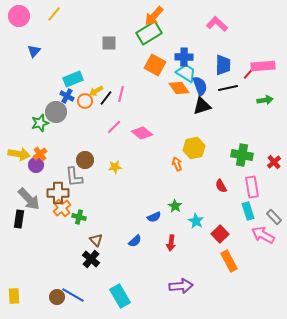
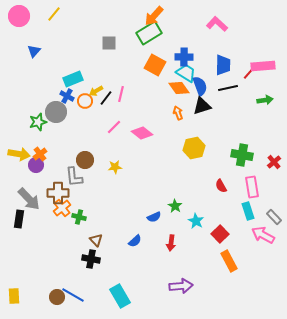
green star at (40, 123): moved 2 px left, 1 px up
orange arrow at (177, 164): moved 1 px right, 51 px up
black cross at (91, 259): rotated 30 degrees counterclockwise
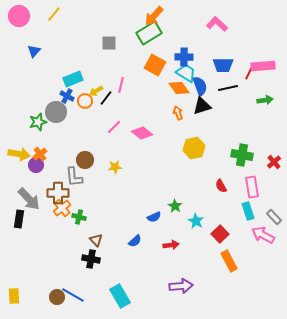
blue trapezoid at (223, 65): rotated 90 degrees clockwise
red line at (249, 73): rotated 16 degrees counterclockwise
pink line at (121, 94): moved 9 px up
red arrow at (171, 243): moved 2 px down; rotated 105 degrees counterclockwise
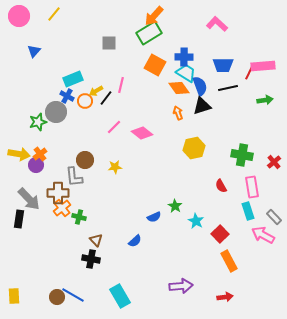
red arrow at (171, 245): moved 54 px right, 52 px down
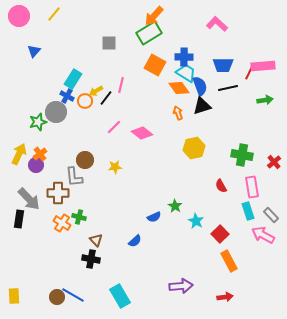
cyan rectangle at (73, 79): rotated 36 degrees counterclockwise
yellow arrow at (19, 154): rotated 75 degrees counterclockwise
orange cross at (62, 208): moved 15 px down; rotated 18 degrees counterclockwise
gray rectangle at (274, 217): moved 3 px left, 2 px up
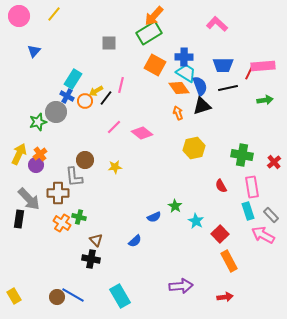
yellow rectangle at (14, 296): rotated 28 degrees counterclockwise
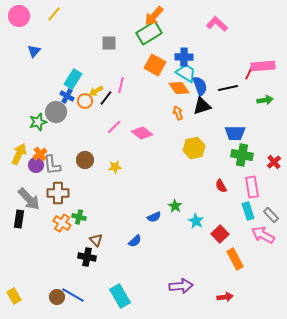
blue trapezoid at (223, 65): moved 12 px right, 68 px down
gray L-shape at (74, 177): moved 22 px left, 12 px up
black cross at (91, 259): moved 4 px left, 2 px up
orange rectangle at (229, 261): moved 6 px right, 2 px up
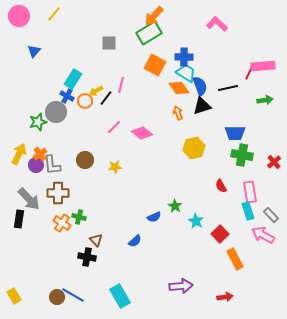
pink rectangle at (252, 187): moved 2 px left, 5 px down
